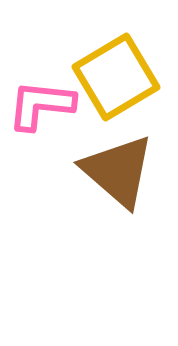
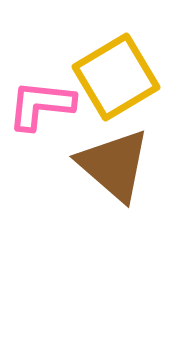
brown triangle: moved 4 px left, 6 px up
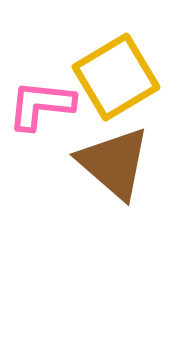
brown triangle: moved 2 px up
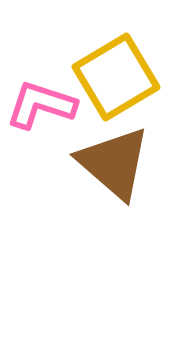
pink L-shape: rotated 12 degrees clockwise
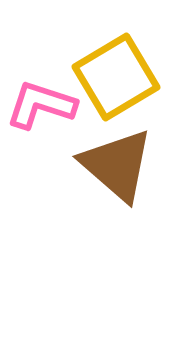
brown triangle: moved 3 px right, 2 px down
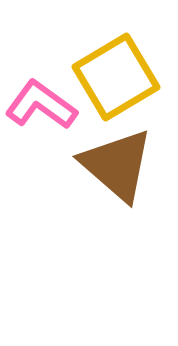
pink L-shape: rotated 18 degrees clockwise
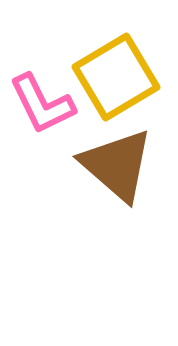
pink L-shape: moved 1 px right, 1 px up; rotated 152 degrees counterclockwise
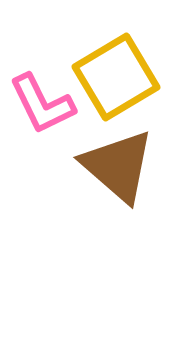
brown triangle: moved 1 px right, 1 px down
